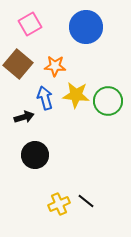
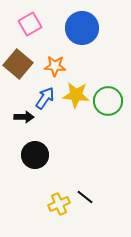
blue circle: moved 4 px left, 1 px down
blue arrow: rotated 50 degrees clockwise
black arrow: rotated 18 degrees clockwise
black line: moved 1 px left, 4 px up
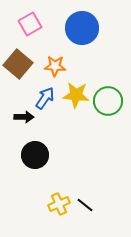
black line: moved 8 px down
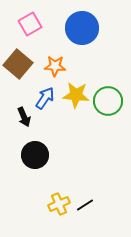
black arrow: rotated 66 degrees clockwise
black line: rotated 72 degrees counterclockwise
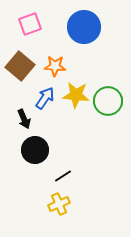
pink square: rotated 10 degrees clockwise
blue circle: moved 2 px right, 1 px up
brown square: moved 2 px right, 2 px down
black arrow: moved 2 px down
black circle: moved 5 px up
black line: moved 22 px left, 29 px up
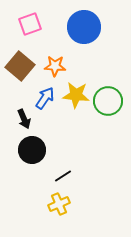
black circle: moved 3 px left
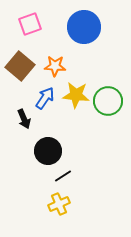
black circle: moved 16 px right, 1 px down
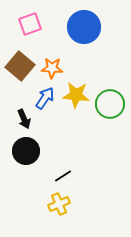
orange star: moved 3 px left, 2 px down
green circle: moved 2 px right, 3 px down
black circle: moved 22 px left
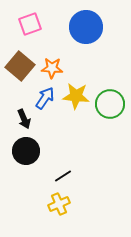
blue circle: moved 2 px right
yellow star: moved 1 px down
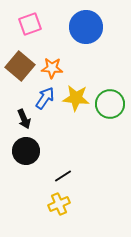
yellow star: moved 2 px down
